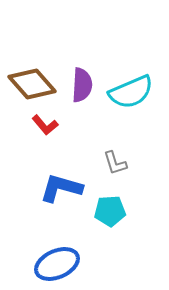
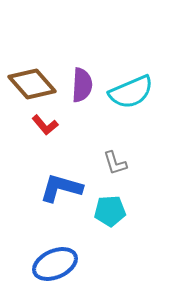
blue ellipse: moved 2 px left
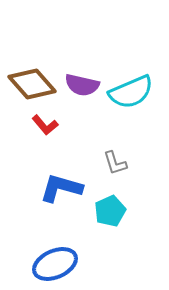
purple semicircle: rotated 100 degrees clockwise
cyan pentagon: rotated 20 degrees counterclockwise
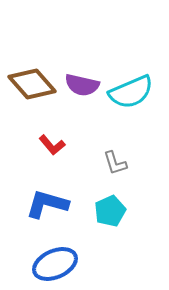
red L-shape: moved 7 px right, 20 px down
blue L-shape: moved 14 px left, 16 px down
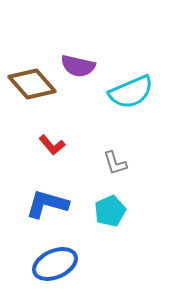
purple semicircle: moved 4 px left, 19 px up
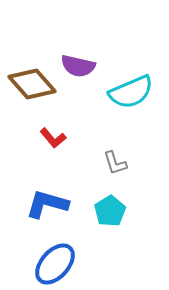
red L-shape: moved 1 px right, 7 px up
cyan pentagon: rotated 8 degrees counterclockwise
blue ellipse: rotated 24 degrees counterclockwise
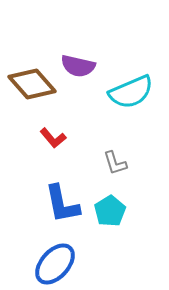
blue L-shape: moved 15 px right; rotated 117 degrees counterclockwise
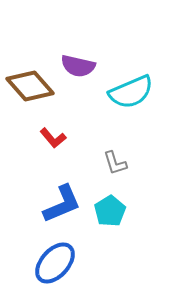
brown diamond: moved 2 px left, 2 px down
blue L-shape: rotated 102 degrees counterclockwise
blue ellipse: moved 1 px up
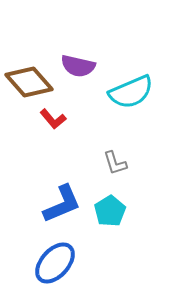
brown diamond: moved 1 px left, 4 px up
red L-shape: moved 19 px up
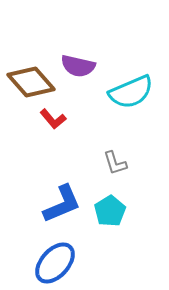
brown diamond: moved 2 px right
